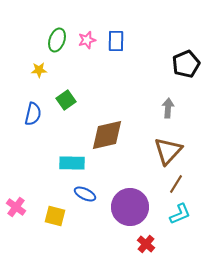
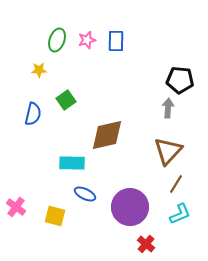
black pentagon: moved 6 px left, 16 px down; rotated 28 degrees clockwise
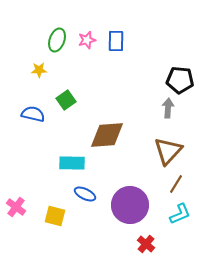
blue semicircle: rotated 90 degrees counterclockwise
brown diamond: rotated 9 degrees clockwise
purple circle: moved 2 px up
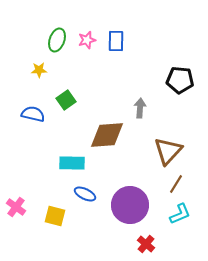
gray arrow: moved 28 px left
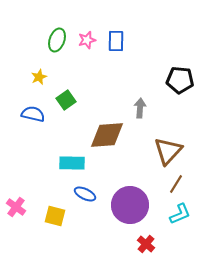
yellow star: moved 7 px down; rotated 21 degrees counterclockwise
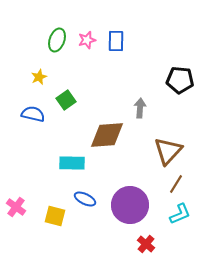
blue ellipse: moved 5 px down
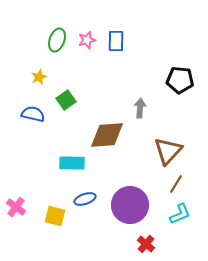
blue ellipse: rotated 45 degrees counterclockwise
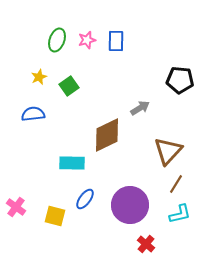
green square: moved 3 px right, 14 px up
gray arrow: rotated 54 degrees clockwise
blue semicircle: rotated 20 degrees counterclockwise
brown diamond: rotated 21 degrees counterclockwise
blue ellipse: rotated 35 degrees counterclockwise
cyan L-shape: rotated 10 degrees clockwise
